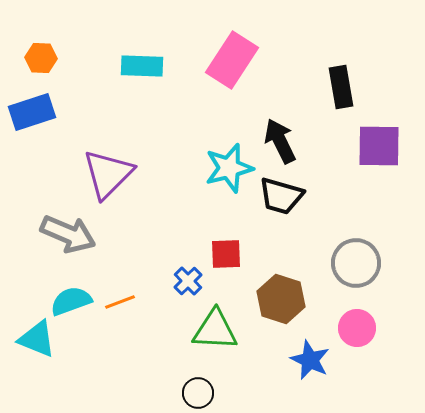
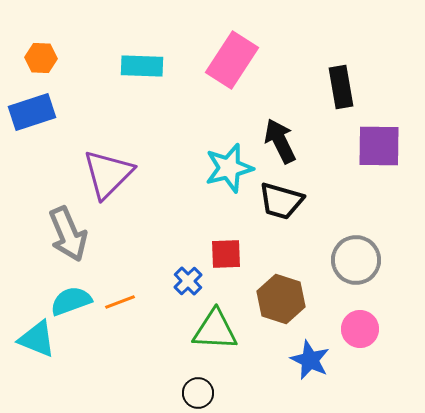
black trapezoid: moved 5 px down
gray arrow: rotated 44 degrees clockwise
gray circle: moved 3 px up
pink circle: moved 3 px right, 1 px down
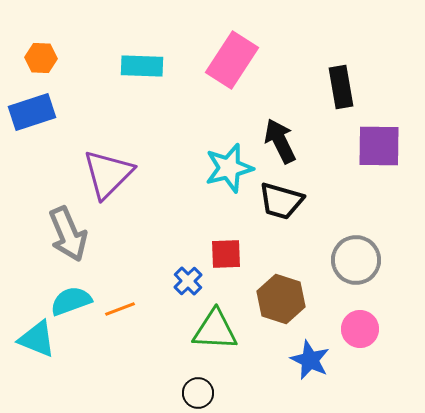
orange line: moved 7 px down
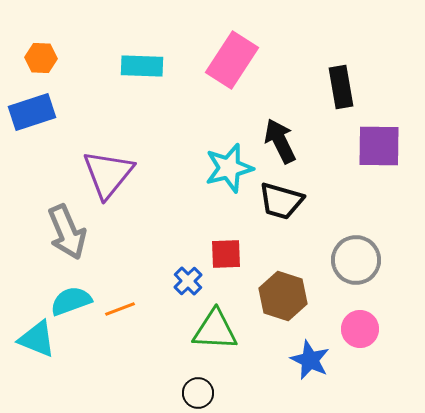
purple triangle: rotated 6 degrees counterclockwise
gray arrow: moved 1 px left, 2 px up
brown hexagon: moved 2 px right, 3 px up
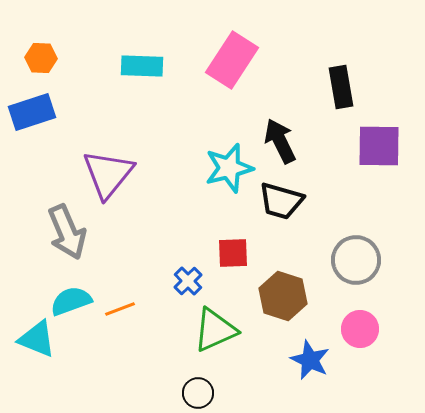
red square: moved 7 px right, 1 px up
green triangle: rotated 27 degrees counterclockwise
